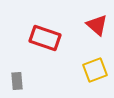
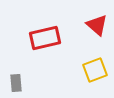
red rectangle: rotated 32 degrees counterclockwise
gray rectangle: moved 1 px left, 2 px down
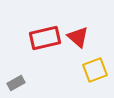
red triangle: moved 19 px left, 12 px down
gray rectangle: rotated 66 degrees clockwise
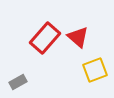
red rectangle: rotated 36 degrees counterclockwise
gray rectangle: moved 2 px right, 1 px up
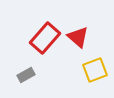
gray rectangle: moved 8 px right, 7 px up
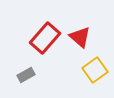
red triangle: moved 2 px right
yellow square: rotated 15 degrees counterclockwise
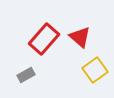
red rectangle: moved 1 px left, 1 px down
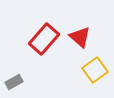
gray rectangle: moved 12 px left, 7 px down
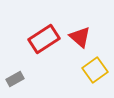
red rectangle: rotated 16 degrees clockwise
gray rectangle: moved 1 px right, 3 px up
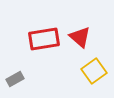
red rectangle: rotated 24 degrees clockwise
yellow square: moved 1 px left, 1 px down
